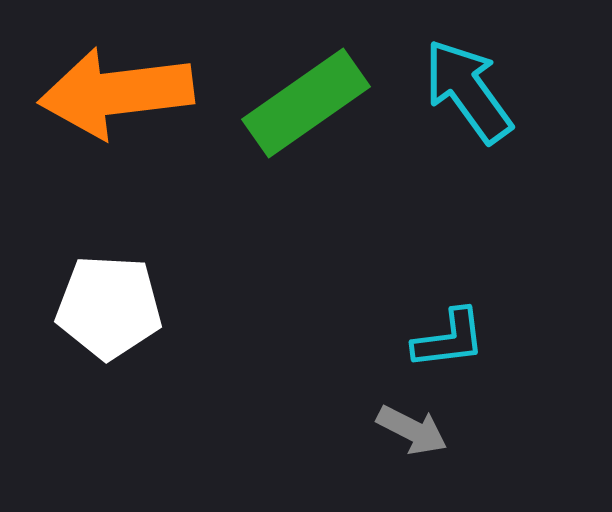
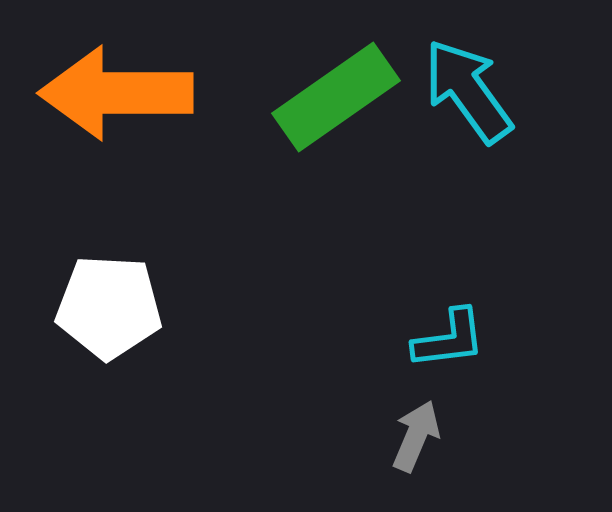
orange arrow: rotated 7 degrees clockwise
green rectangle: moved 30 px right, 6 px up
gray arrow: moved 4 px right, 6 px down; rotated 94 degrees counterclockwise
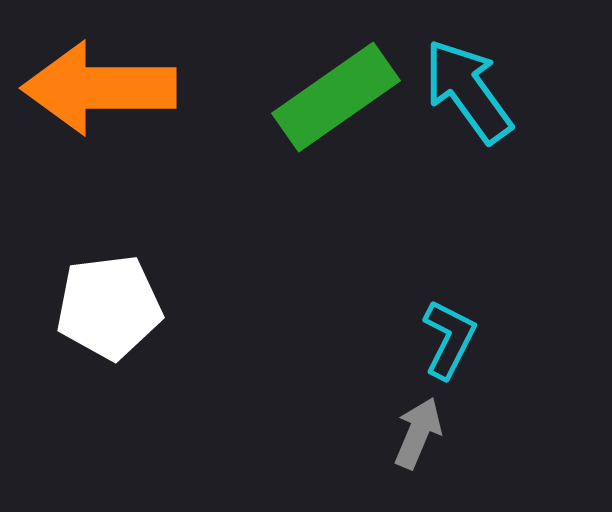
orange arrow: moved 17 px left, 5 px up
white pentagon: rotated 10 degrees counterclockwise
cyan L-shape: rotated 56 degrees counterclockwise
gray arrow: moved 2 px right, 3 px up
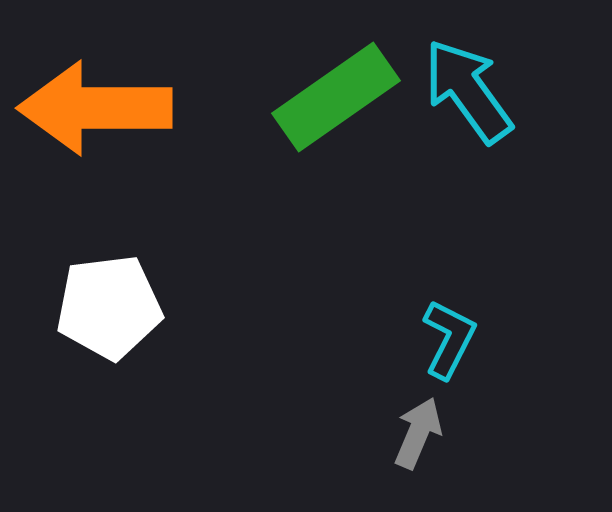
orange arrow: moved 4 px left, 20 px down
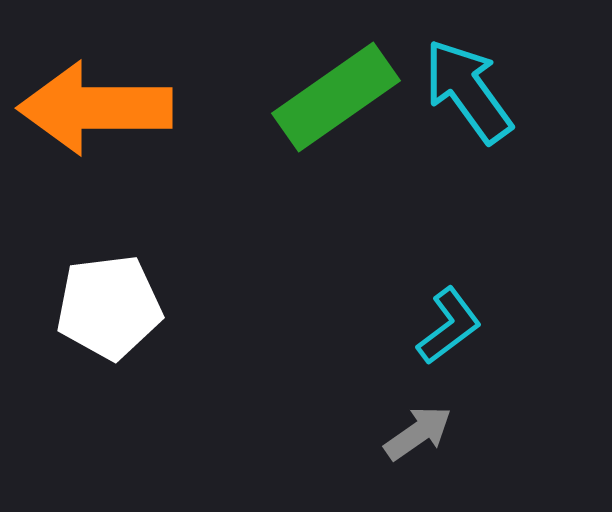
cyan L-shape: moved 13 px up; rotated 26 degrees clockwise
gray arrow: rotated 32 degrees clockwise
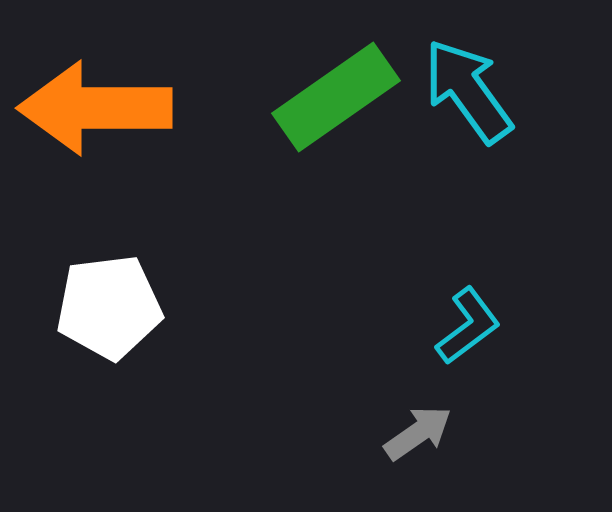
cyan L-shape: moved 19 px right
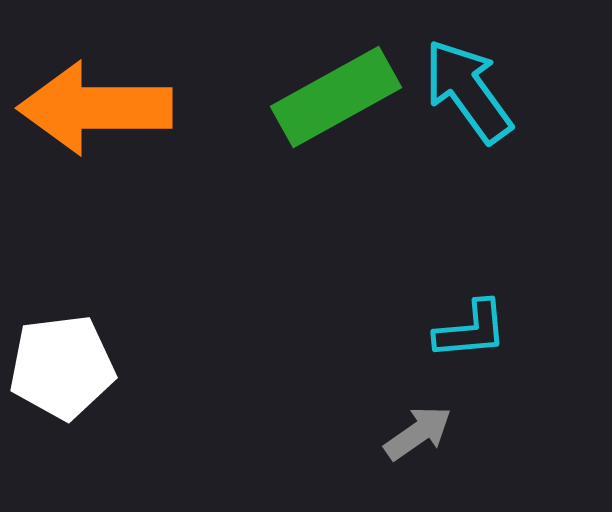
green rectangle: rotated 6 degrees clockwise
white pentagon: moved 47 px left, 60 px down
cyan L-shape: moved 3 px right, 4 px down; rotated 32 degrees clockwise
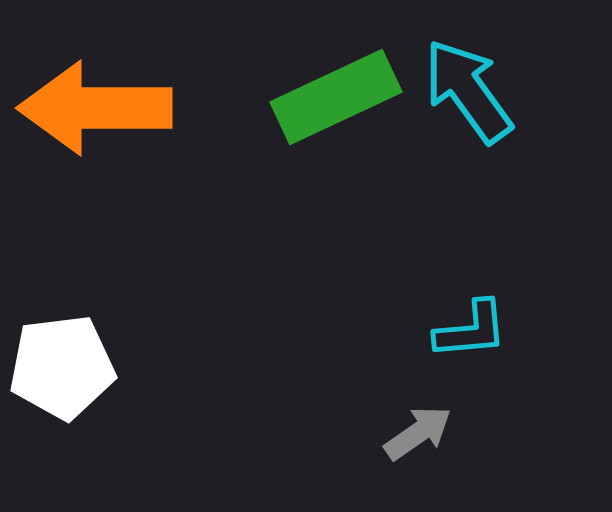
green rectangle: rotated 4 degrees clockwise
